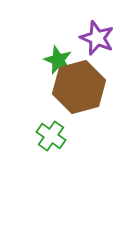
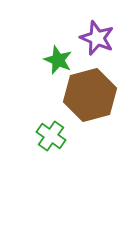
brown hexagon: moved 11 px right, 8 px down
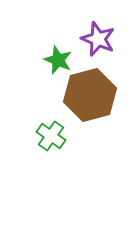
purple star: moved 1 px right, 1 px down
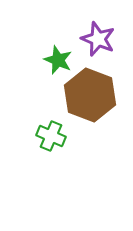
brown hexagon: rotated 24 degrees counterclockwise
green cross: rotated 12 degrees counterclockwise
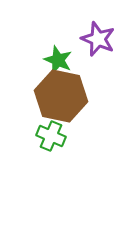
brown hexagon: moved 29 px left, 1 px down; rotated 9 degrees counterclockwise
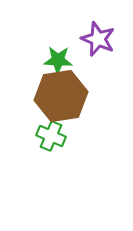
green star: rotated 20 degrees counterclockwise
brown hexagon: rotated 21 degrees counterclockwise
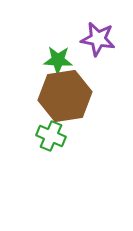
purple star: rotated 12 degrees counterclockwise
brown hexagon: moved 4 px right
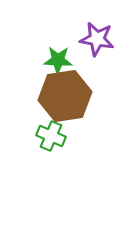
purple star: moved 1 px left
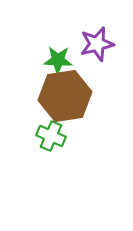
purple star: moved 5 px down; rotated 24 degrees counterclockwise
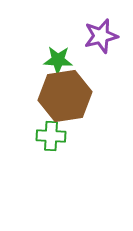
purple star: moved 4 px right, 8 px up
green cross: rotated 20 degrees counterclockwise
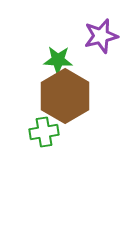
brown hexagon: rotated 21 degrees counterclockwise
green cross: moved 7 px left, 4 px up; rotated 12 degrees counterclockwise
